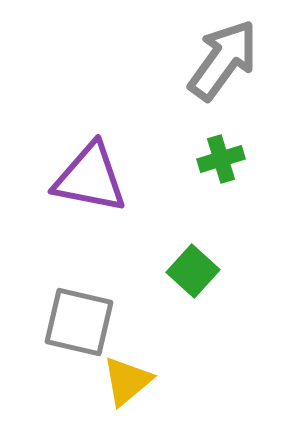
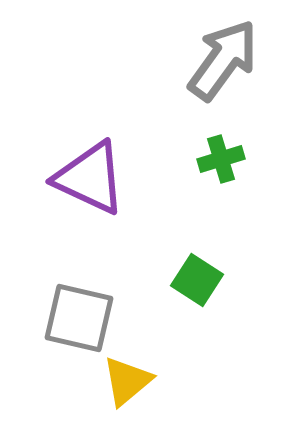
purple triangle: rotated 14 degrees clockwise
green square: moved 4 px right, 9 px down; rotated 9 degrees counterclockwise
gray square: moved 4 px up
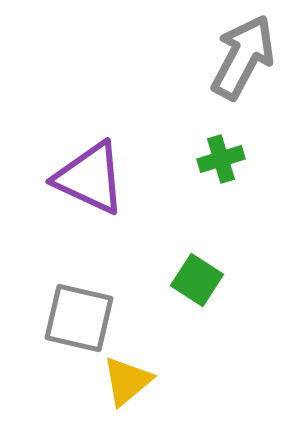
gray arrow: moved 20 px right, 3 px up; rotated 8 degrees counterclockwise
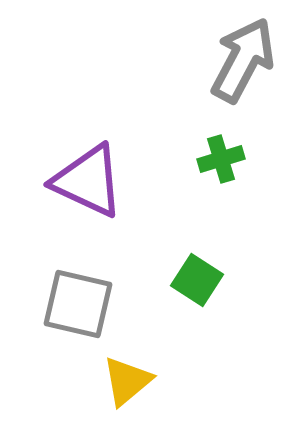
gray arrow: moved 3 px down
purple triangle: moved 2 px left, 3 px down
gray square: moved 1 px left, 14 px up
